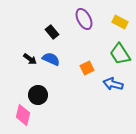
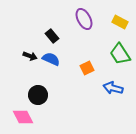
black rectangle: moved 4 px down
black arrow: moved 3 px up; rotated 16 degrees counterclockwise
blue arrow: moved 4 px down
pink diamond: moved 2 px down; rotated 40 degrees counterclockwise
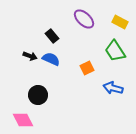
purple ellipse: rotated 20 degrees counterclockwise
green trapezoid: moved 5 px left, 3 px up
pink diamond: moved 3 px down
